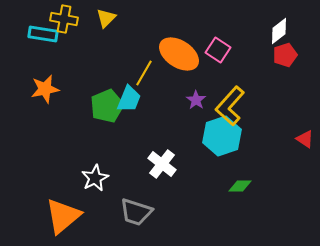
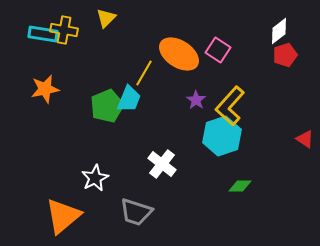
yellow cross: moved 11 px down
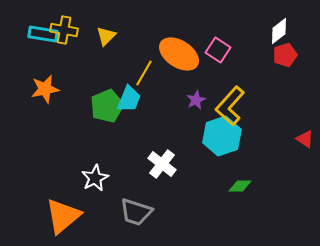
yellow triangle: moved 18 px down
purple star: rotated 12 degrees clockwise
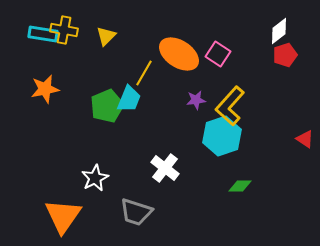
pink square: moved 4 px down
purple star: rotated 18 degrees clockwise
white cross: moved 3 px right, 4 px down
orange triangle: rotated 15 degrees counterclockwise
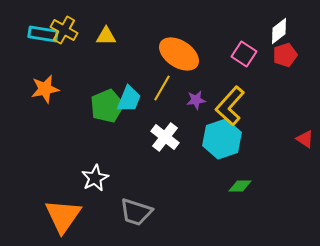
yellow cross: rotated 20 degrees clockwise
yellow triangle: rotated 45 degrees clockwise
pink square: moved 26 px right
yellow line: moved 18 px right, 15 px down
cyan hexagon: moved 3 px down
white cross: moved 31 px up
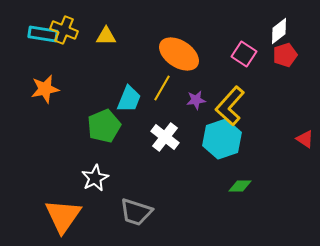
yellow cross: rotated 8 degrees counterclockwise
green pentagon: moved 3 px left, 20 px down
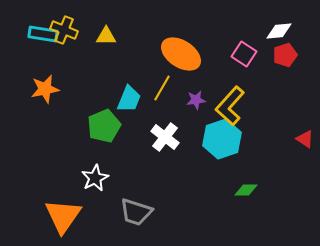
white diamond: rotated 32 degrees clockwise
orange ellipse: moved 2 px right
green diamond: moved 6 px right, 4 px down
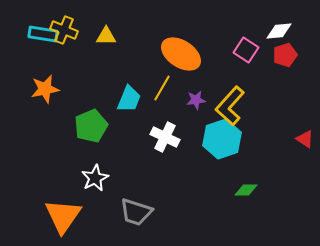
pink square: moved 2 px right, 4 px up
green pentagon: moved 13 px left
white cross: rotated 12 degrees counterclockwise
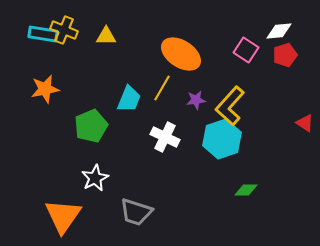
red triangle: moved 16 px up
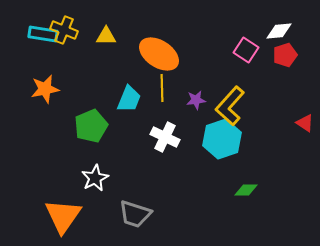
orange ellipse: moved 22 px left
yellow line: rotated 32 degrees counterclockwise
gray trapezoid: moved 1 px left, 2 px down
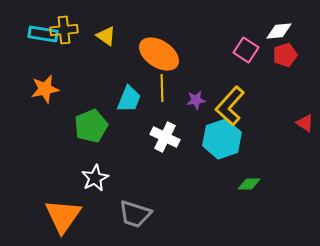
yellow cross: rotated 28 degrees counterclockwise
yellow triangle: rotated 35 degrees clockwise
green diamond: moved 3 px right, 6 px up
